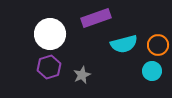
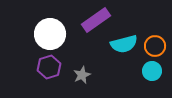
purple rectangle: moved 2 px down; rotated 16 degrees counterclockwise
orange circle: moved 3 px left, 1 px down
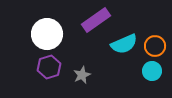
white circle: moved 3 px left
cyan semicircle: rotated 8 degrees counterclockwise
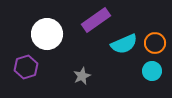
orange circle: moved 3 px up
purple hexagon: moved 23 px left
gray star: moved 1 px down
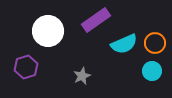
white circle: moved 1 px right, 3 px up
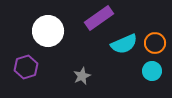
purple rectangle: moved 3 px right, 2 px up
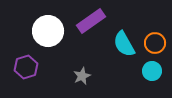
purple rectangle: moved 8 px left, 3 px down
cyan semicircle: rotated 84 degrees clockwise
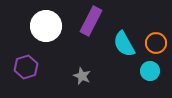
purple rectangle: rotated 28 degrees counterclockwise
white circle: moved 2 px left, 5 px up
orange circle: moved 1 px right
cyan circle: moved 2 px left
gray star: rotated 24 degrees counterclockwise
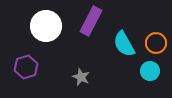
gray star: moved 1 px left, 1 px down
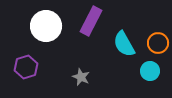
orange circle: moved 2 px right
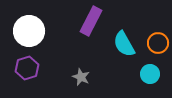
white circle: moved 17 px left, 5 px down
purple hexagon: moved 1 px right, 1 px down
cyan circle: moved 3 px down
